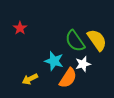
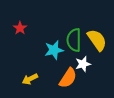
green semicircle: moved 1 px left, 1 px up; rotated 35 degrees clockwise
cyan star: moved 11 px up; rotated 30 degrees counterclockwise
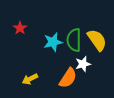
cyan star: moved 1 px left, 8 px up
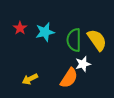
cyan star: moved 8 px left, 10 px up
orange semicircle: moved 1 px right
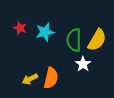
red star: rotated 16 degrees counterclockwise
yellow semicircle: rotated 65 degrees clockwise
white star: rotated 21 degrees counterclockwise
orange semicircle: moved 18 px left; rotated 20 degrees counterclockwise
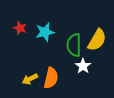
green semicircle: moved 5 px down
white star: moved 2 px down
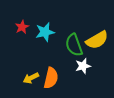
red star: moved 2 px right, 1 px up; rotated 24 degrees clockwise
yellow semicircle: rotated 30 degrees clockwise
green semicircle: rotated 20 degrees counterclockwise
white star: rotated 21 degrees clockwise
yellow arrow: moved 1 px right, 1 px up
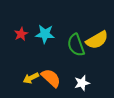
red star: moved 1 px left, 7 px down
cyan star: moved 2 px down; rotated 18 degrees clockwise
green semicircle: moved 2 px right
white star: moved 1 px left, 17 px down
orange semicircle: rotated 60 degrees counterclockwise
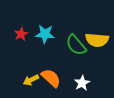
yellow semicircle: rotated 35 degrees clockwise
green semicircle: rotated 20 degrees counterclockwise
yellow arrow: moved 2 px down
white star: rotated 14 degrees counterclockwise
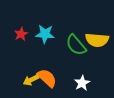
orange semicircle: moved 4 px left
